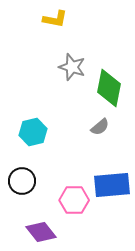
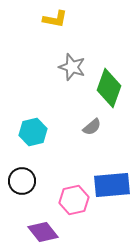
green diamond: rotated 9 degrees clockwise
gray semicircle: moved 8 px left
pink hexagon: rotated 12 degrees counterclockwise
purple diamond: moved 2 px right
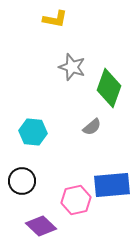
cyan hexagon: rotated 20 degrees clockwise
pink hexagon: moved 2 px right
purple diamond: moved 2 px left, 6 px up; rotated 8 degrees counterclockwise
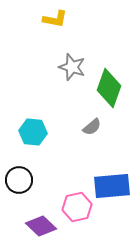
black circle: moved 3 px left, 1 px up
blue rectangle: moved 1 px down
pink hexagon: moved 1 px right, 7 px down
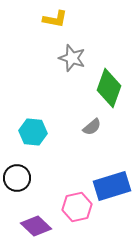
gray star: moved 9 px up
black circle: moved 2 px left, 2 px up
blue rectangle: rotated 12 degrees counterclockwise
purple diamond: moved 5 px left
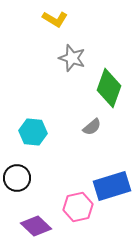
yellow L-shape: rotated 20 degrees clockwise
pink hexagon: moved 1 px right
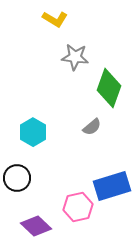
gray star: moved 3 px right, 1 px up; rotated 12 degrees counterclockwise
cyan hexagon: rotated 24 degrees clockwise
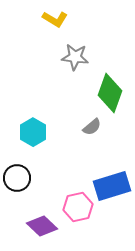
green diamond: moved 1 px right, 5 px down
purple diamond: moved 6 px right
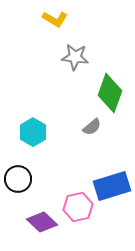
black circle: moved 1 px right, 1 px down
purple diamond: moved 4 px up
